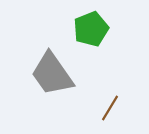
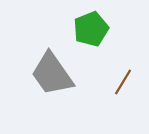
brown line: moved 13 px right, 26 px up
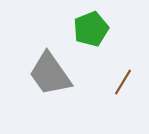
gray trapezoid: moved 2 px left
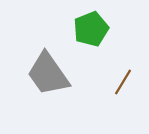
gray trapezoid: moved 2 px left
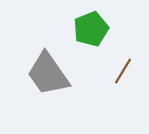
brown line: moved 11 px up
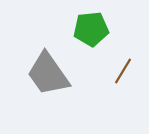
green pentagon: rotated 16 degrees clockwise
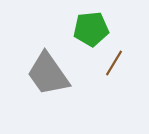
brown line: moved 9 px left, 8 px up
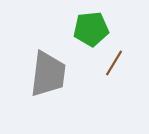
gray trapezoid: rotated 138 degrees counterclockwise
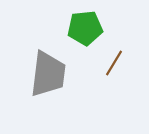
green pentagon: moved 6 px left, 1 px up
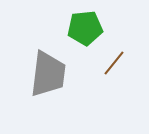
brown line: rotated 8 degrees clockwise
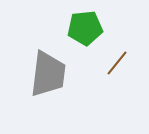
brown line: moved 3 px right
